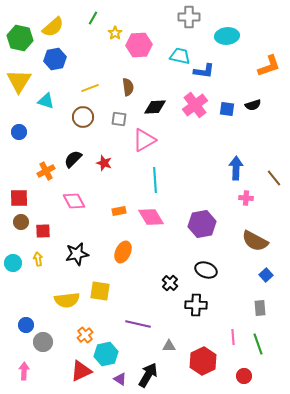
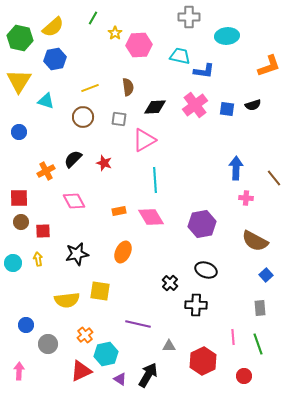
gray circle at (43, 342): moved 5 px right, 2 px down
pink arrow at (24, 371): moved 5 px left
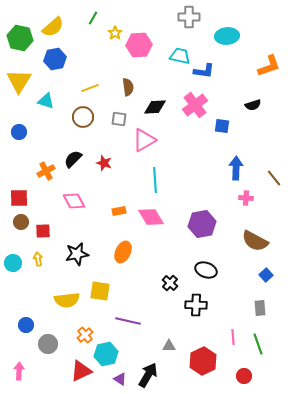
blue square at (227, 109): moved 5 px left, 17 px down
purple line at (138, 324): moved 10 px left, 3 px up
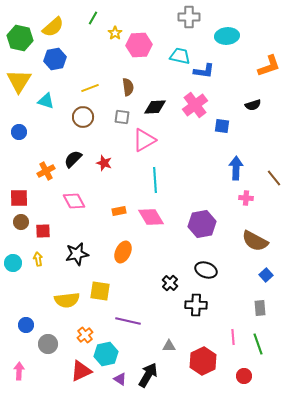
gray square at (119, 119): moved 3 px right, 2 px up
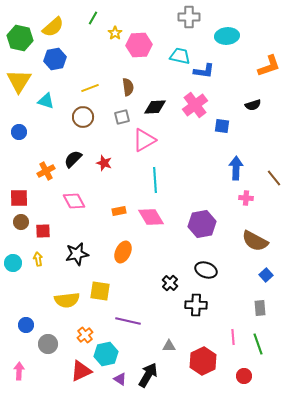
gray square at (122, 117): rotated 21 degrees counterclockwise
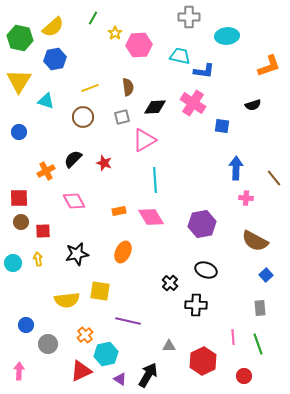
pink cross at (195, 105): moved 2 px left, 2 px up; rotated 20 degrees counterclockwise
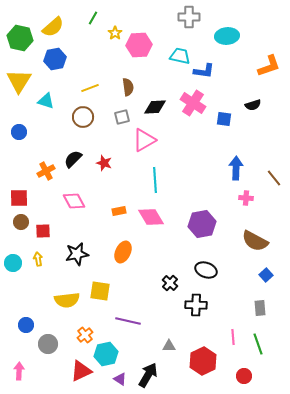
blue square at (222, 126): moved 2 px right, 7 px up
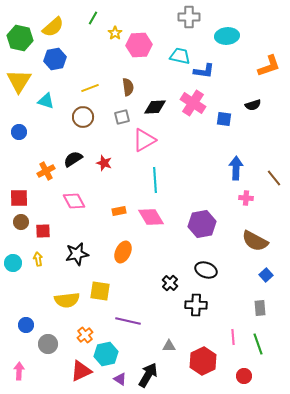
black semicircle at (73, 159): rotated 12 degrees clockwise
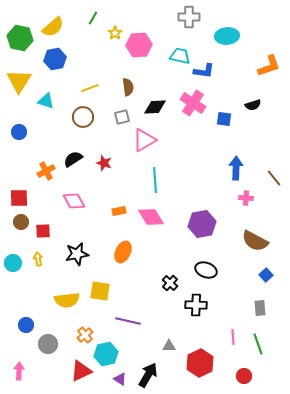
red hexagon at (203, 361): moved 3 px left, 2 px down
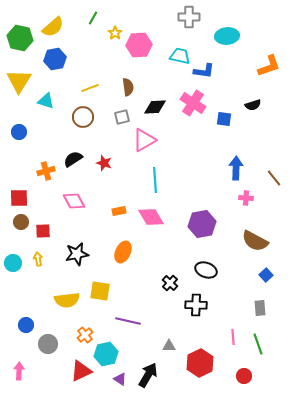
orange cross at (46, 171): rotated 12 degrees clockwise
